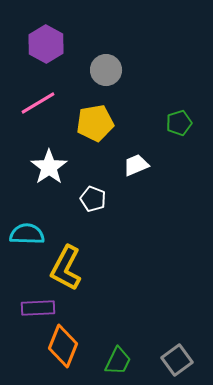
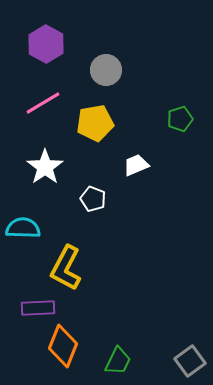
pink line: moved 5 px right
green pentagon: moved 1 px right, 4 px up
white star: moved 4 px left
cyan semicircle: moved 4 px left, 6 px up
gray square: moved 13 px right, 1 px down
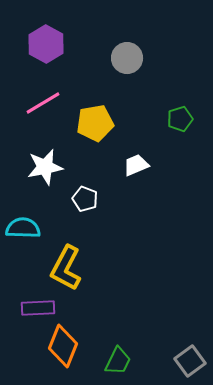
gray circle: moved 21 px right, 12 px up
white star: rotated 24 degrees clockwise
white pentagon: moved 8 px left
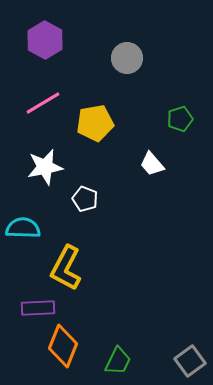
purple hexagon: moved 1 px left, 4 px up
white trapezoid: moved 16 px right, 1 px up; rotated 108 degrees counterclockwise
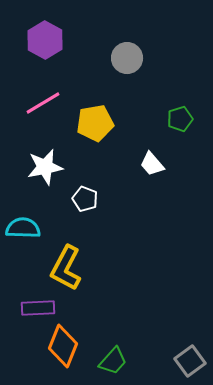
green trapezoid: moved 5 px left; rotated 16 degrees clockwise
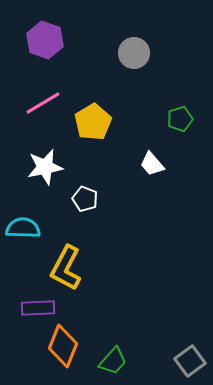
purple hexagon: rotated 9 degrees counterclockwise
gray circle: moved 7 px right, 5 px up
yellow pentagon: moved 2 px left, 1 px up; rotated 21 degrees counterclockwise
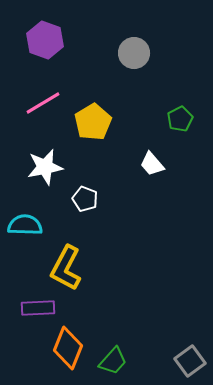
green pentagon: rotated 10 degrees counterclockwise
cyan semicircle: moved 2 px right, 3 px up
orange diamond: moved 5 px right, 2 px down
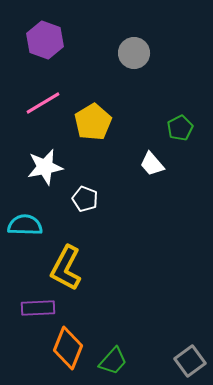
green pentagon: moved 9 px down
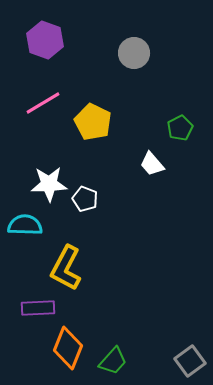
yellow pentagon: rotated 15 degrees counterclockwise
white star: moved 4 px right, 17 px down; rotated 9 degrees clockwise
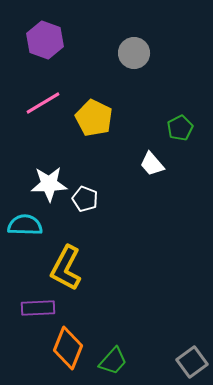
yellow pentagon: moved 1 px right, 4 px up
gray square: moved 2 px right, 1 px down
